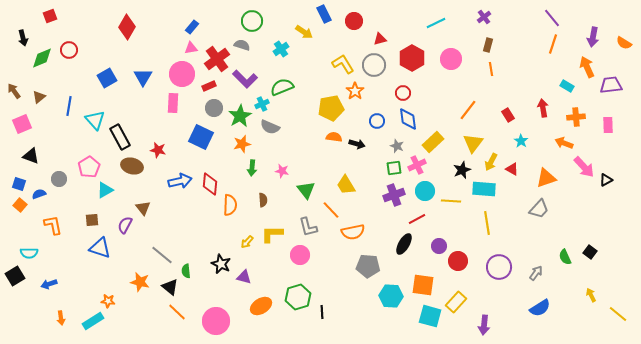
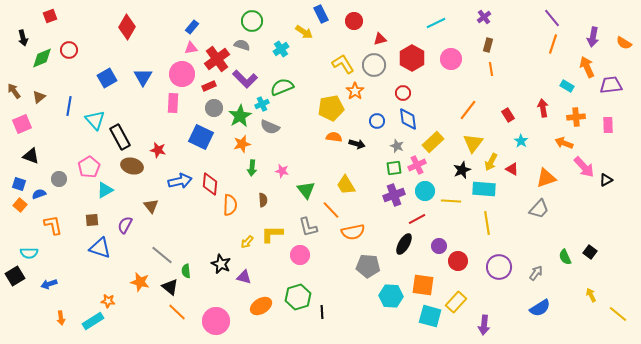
blue rectangle at (324, 14): moved 3 px left
brown triangle at (143, 208): moved 8 px right, 2 px up
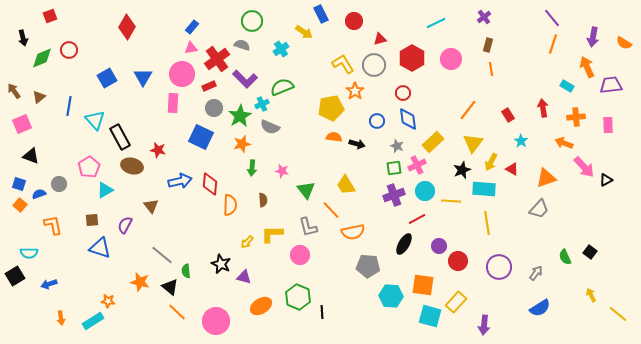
gray circle at (59, 179): moved 5 px down
green hexagon at (298, 297): rotated 20 degrees counterclockwise
